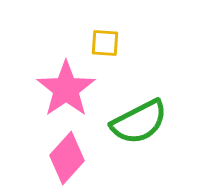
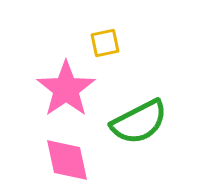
yellow square: rotated 16 degrees counterclockwise
pink diamond: moved 2 px down; rotated 54 degrees counterclockwise
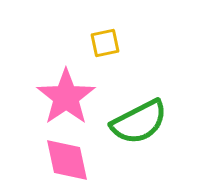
pink star: moved 8 px down
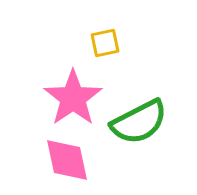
pink star: moved 7 px right, 1 px down
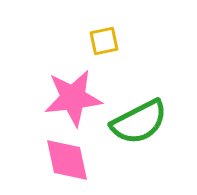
yellow square: moved 1 px left, 2 px up
pink star: rotated 28 degrees clockwise
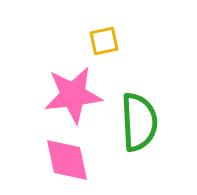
pink star: moved 3 px up
green semicircle: rotated 66 degrees counterclockwise
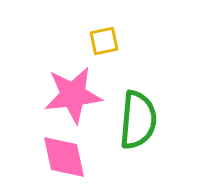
green semicircle: moved 1 px left, 2 px up; rotated 8 degrees clockwise
pink diamond: moved 3 px left, 3 px up
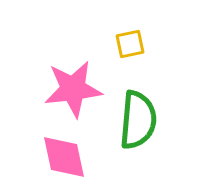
yellow square: moved 26 px right, 3 px down
pink star: moved 6 px up
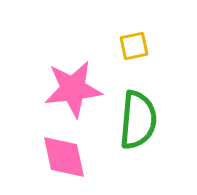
yellow square: moved 4 px right, 2 px down
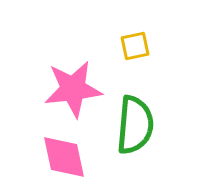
yellow square: moved 1 px right
green semicircle: moved 3 px left, 5 px down
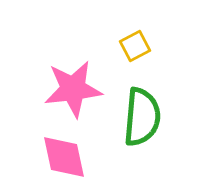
yellow square: rotated 16 degrees counterclockwise
green semicircle: moved 7 px right, 8 px up
